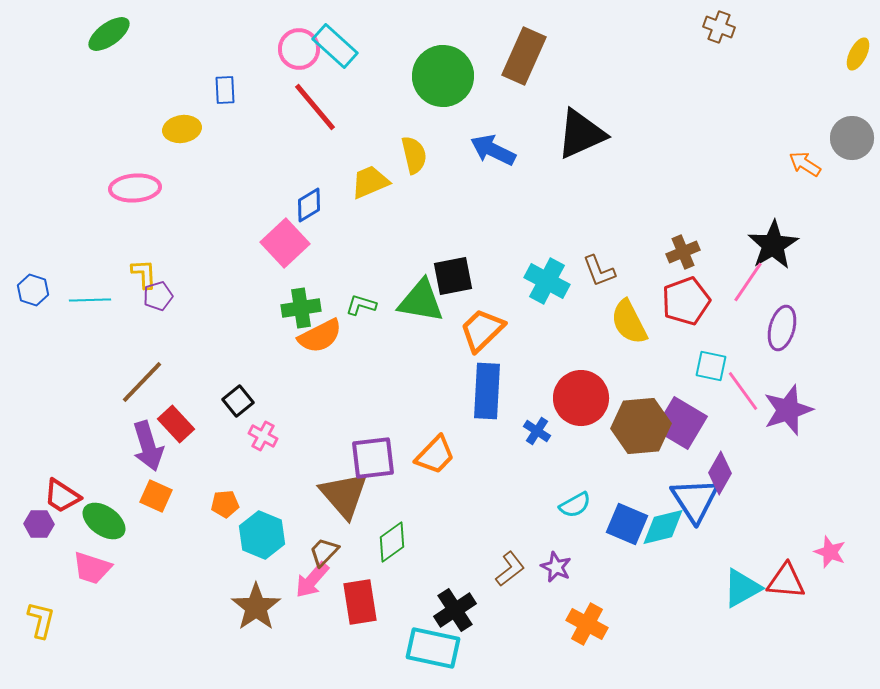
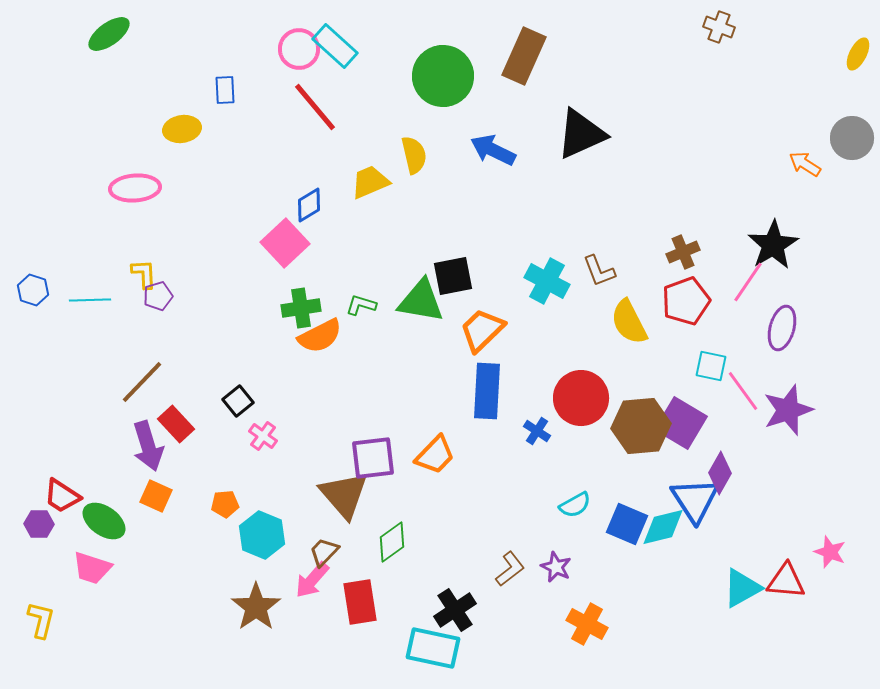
pink cross at (263, 436): rotated 8 degrees clockwise
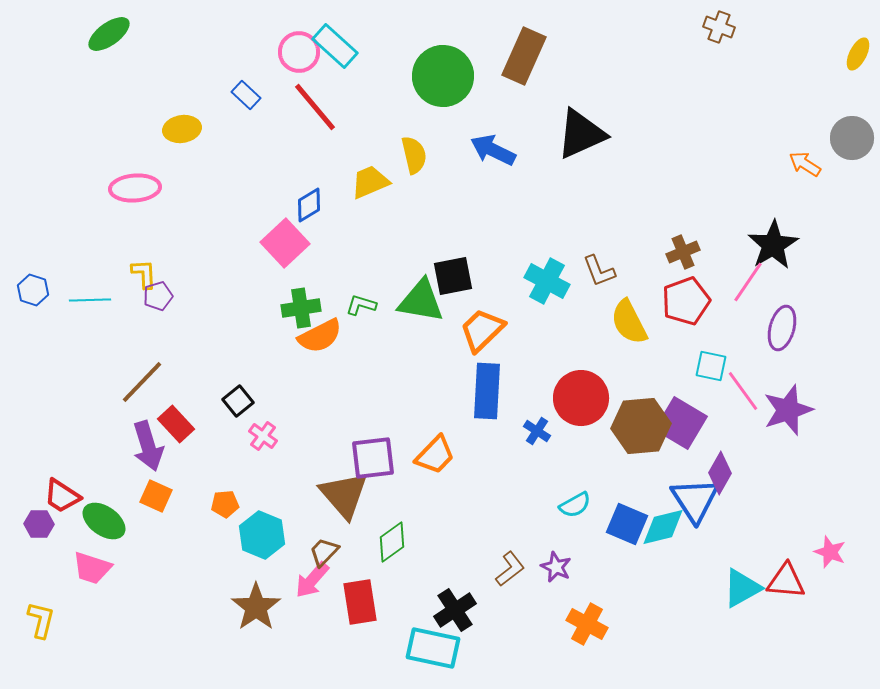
pink circle at (299, 49): moved 3 px down
blue rectangle at (225, 90): moved 21 px right, 5 px down; rotated 44 degrees counterclockwise
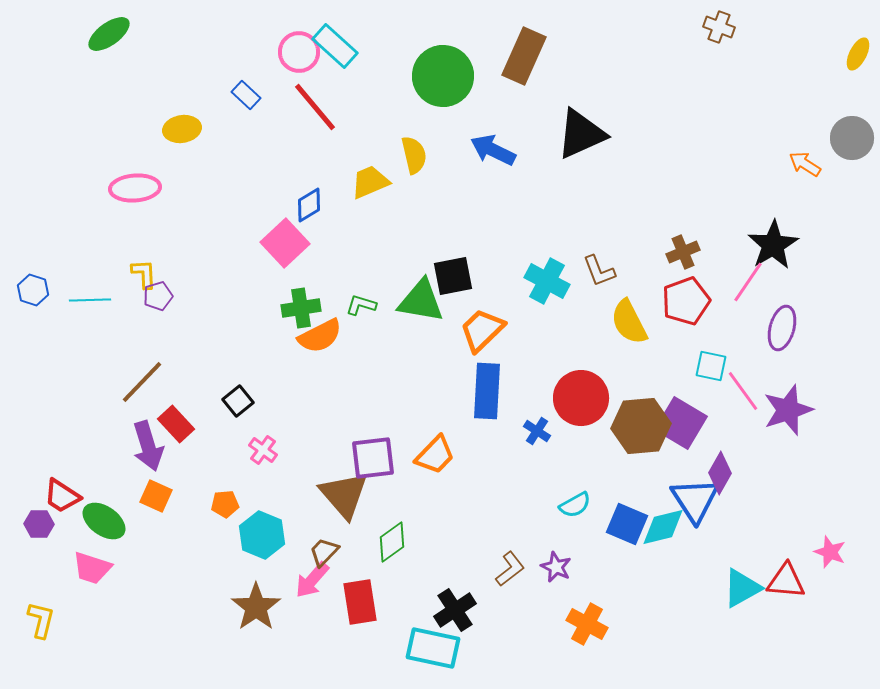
pink cross at (263, 436): moved 14 px down
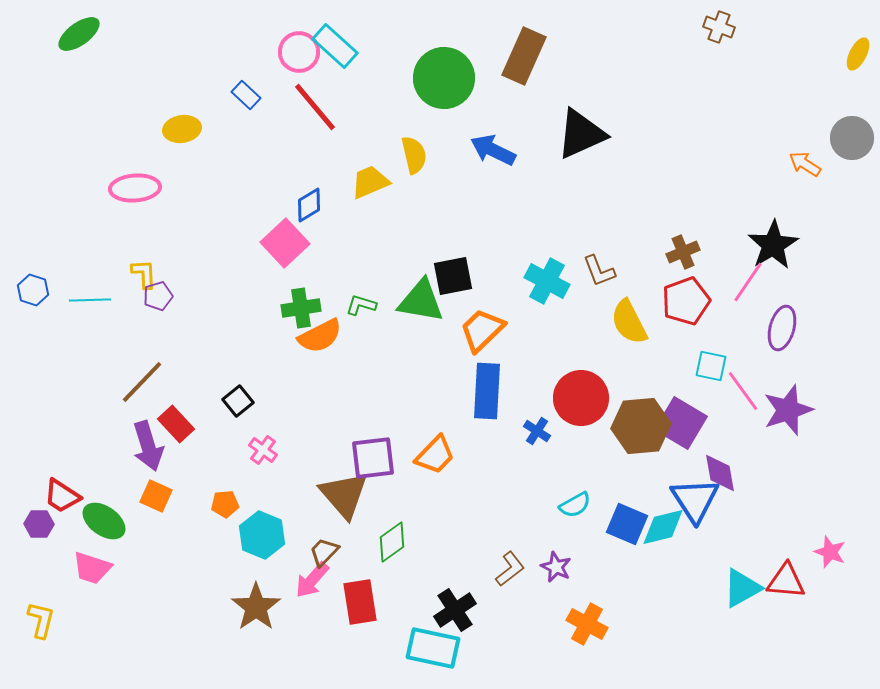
green ellipse at (109, 34): moved 30 px left
green circle at (443, 76): moved 1 px right, 2 px down
purple diamond at (720, 473): rotated 39 degrees counterclockwise
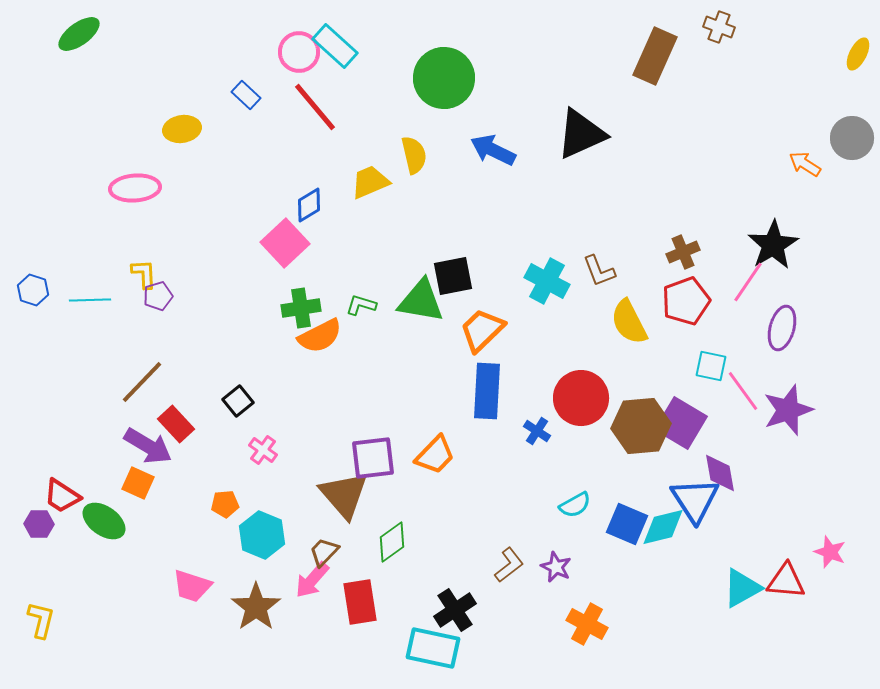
brown rectangle at (524, 56): moved 131 px right
purple arrow at (148, 446): rotated 42 degrees counterclockwise
orange square at (156, 496): moved 18 px left, 13 px up
pink trapezoid at (92, 568): moved 100 px right, 18 px down
brown L-shape at (510, 569): moved 1 px left, 4 px up
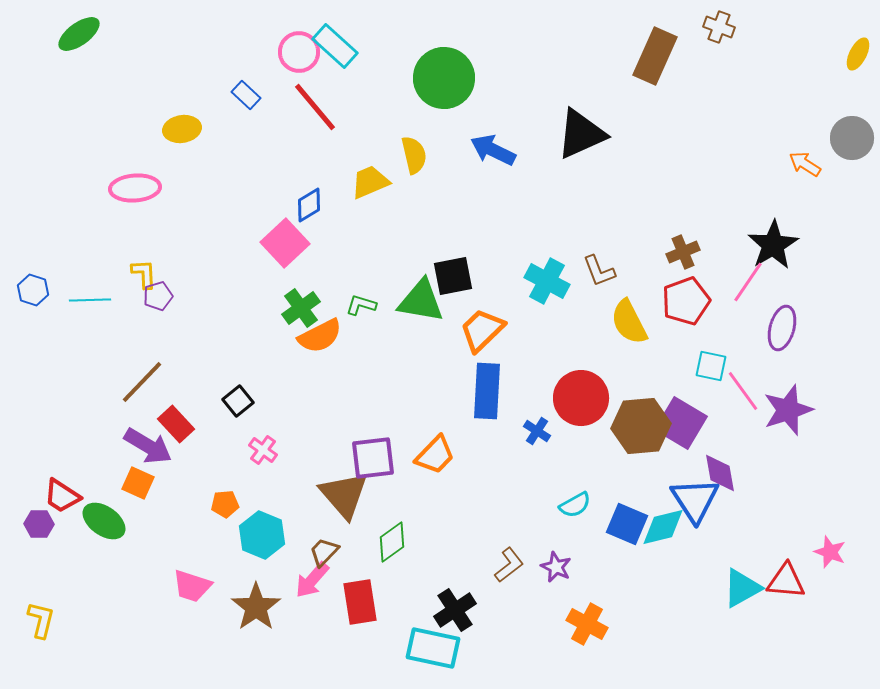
green cross at (301, 308): rotated 27 degrees counterclockwise
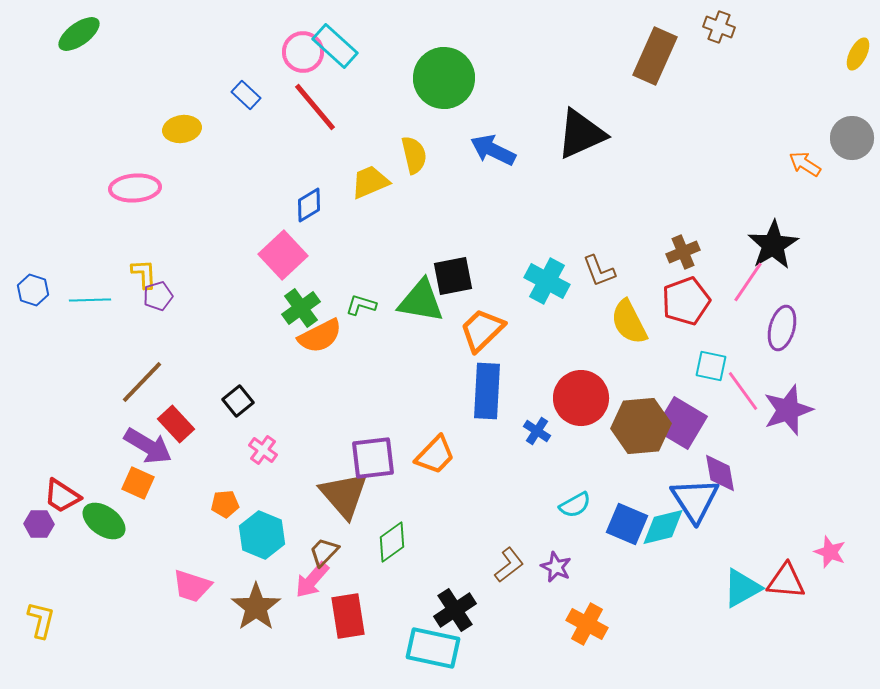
pink circle at (299, 52): moved 4 px right
pink square at (285, 243): moved 2 px left, 12 px down
red rectangle at (360, 602): moved 12 px left, 14 px down
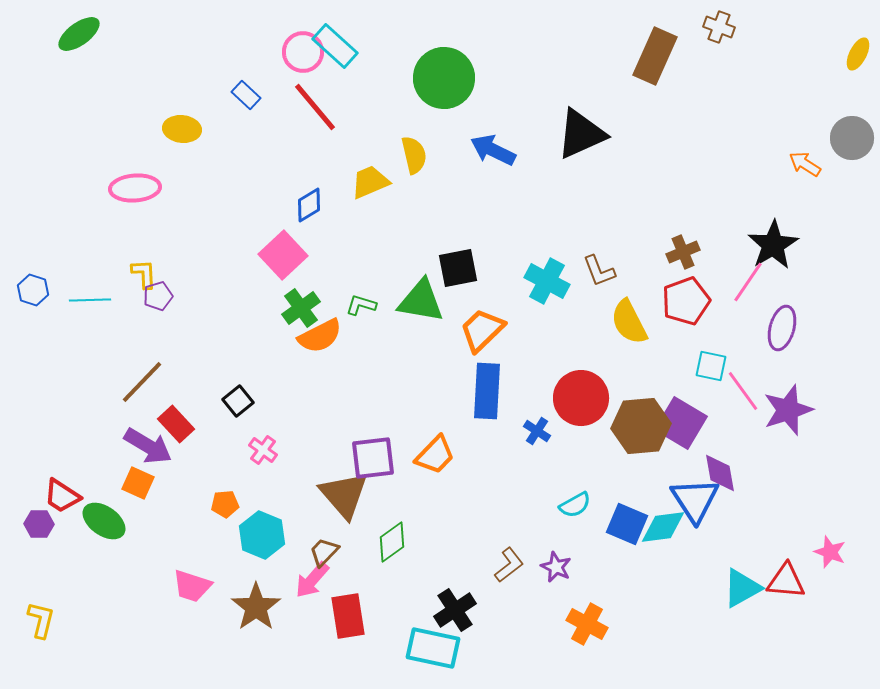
yellow ellipse at (182, 129): rotated 15 degrees clockwise
black square at (453, 276): moved 5 px right, 8 px up
cyan diamond at (663, 527): rotated 6 degrees clockwise
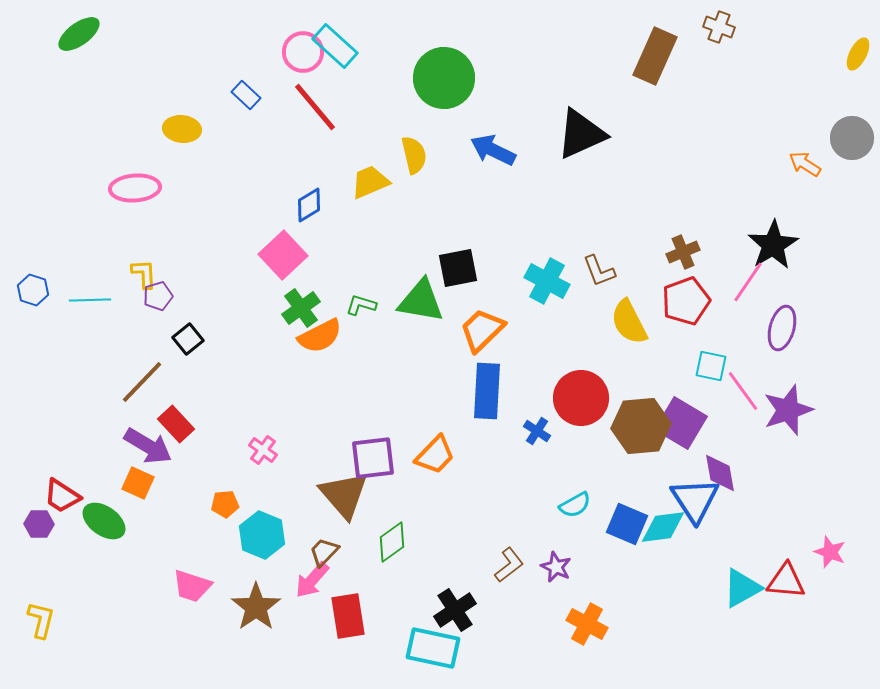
black square at (238, 401): moved 50 px left, 62 px up
